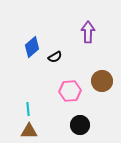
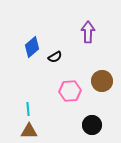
black circle: moved 12 px right
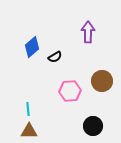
black circle: moved 1 px right, 1 px down
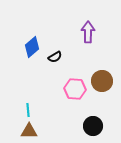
pink hexagon: moved 5 px right, 2 px up; rotated 10 degrees clockwise
cyan line: moved 1 px down
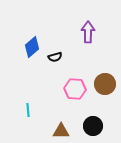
black semicircle: rotated 16 degrees clockwise
brown circle: moved 3 px right, 3 px down
brown triangle: moved 32 px right
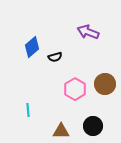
purple arrow: rotated 70 degrees counterclockwise
pink hexagon: rotated 25 degrees clockwise
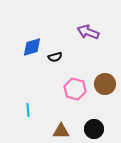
blue diamond: rotated 25 degrees clockwise
pink hexagon: rotated 15 degrees counterclockwise
black circle: moved 1 px right, 3 px down
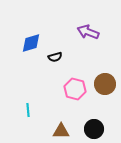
blue diamond: moved 1 px left, 4 px up
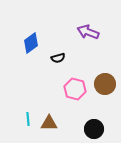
blue diamond: rotated 20 degrees counterclockwise
black semicircle: moved 3 px right, 1 px down
cyan line: moved 9 px down
brown triangle: moved 12 px left, 8 px up
